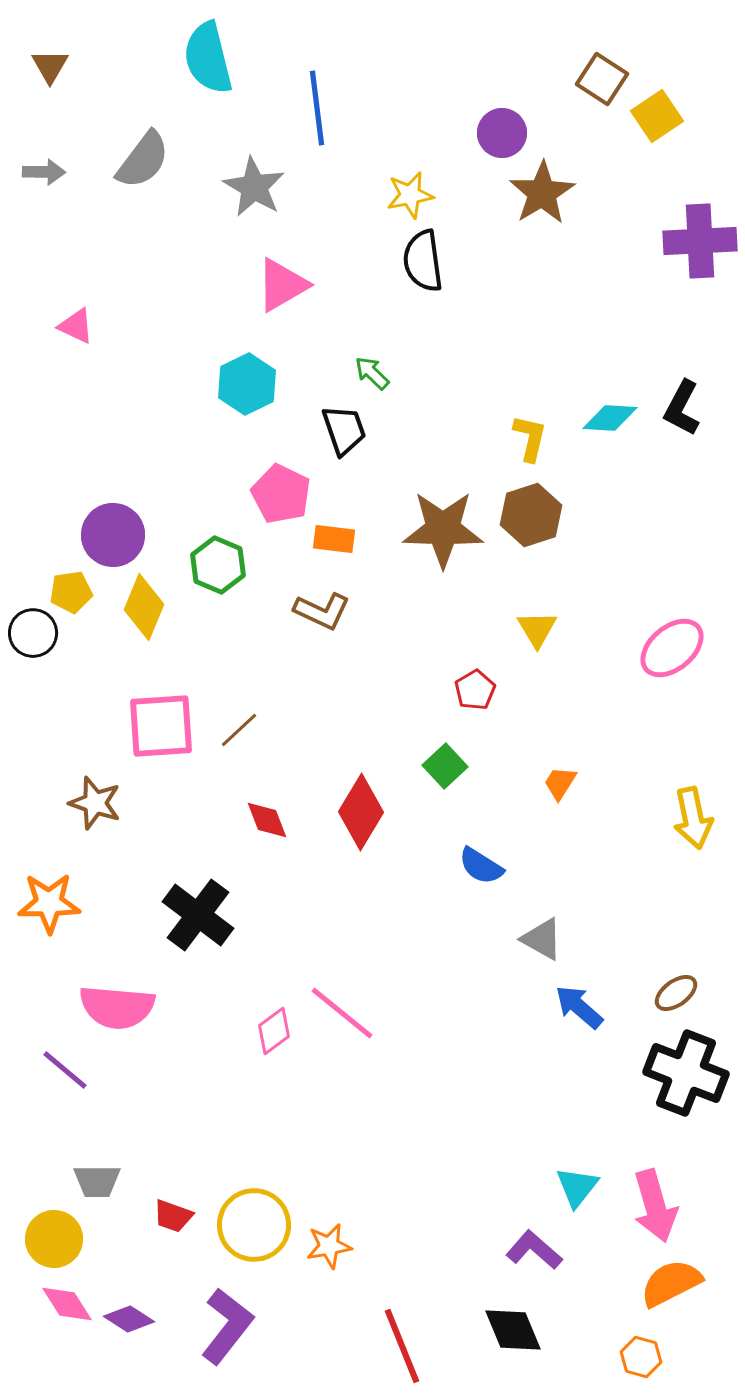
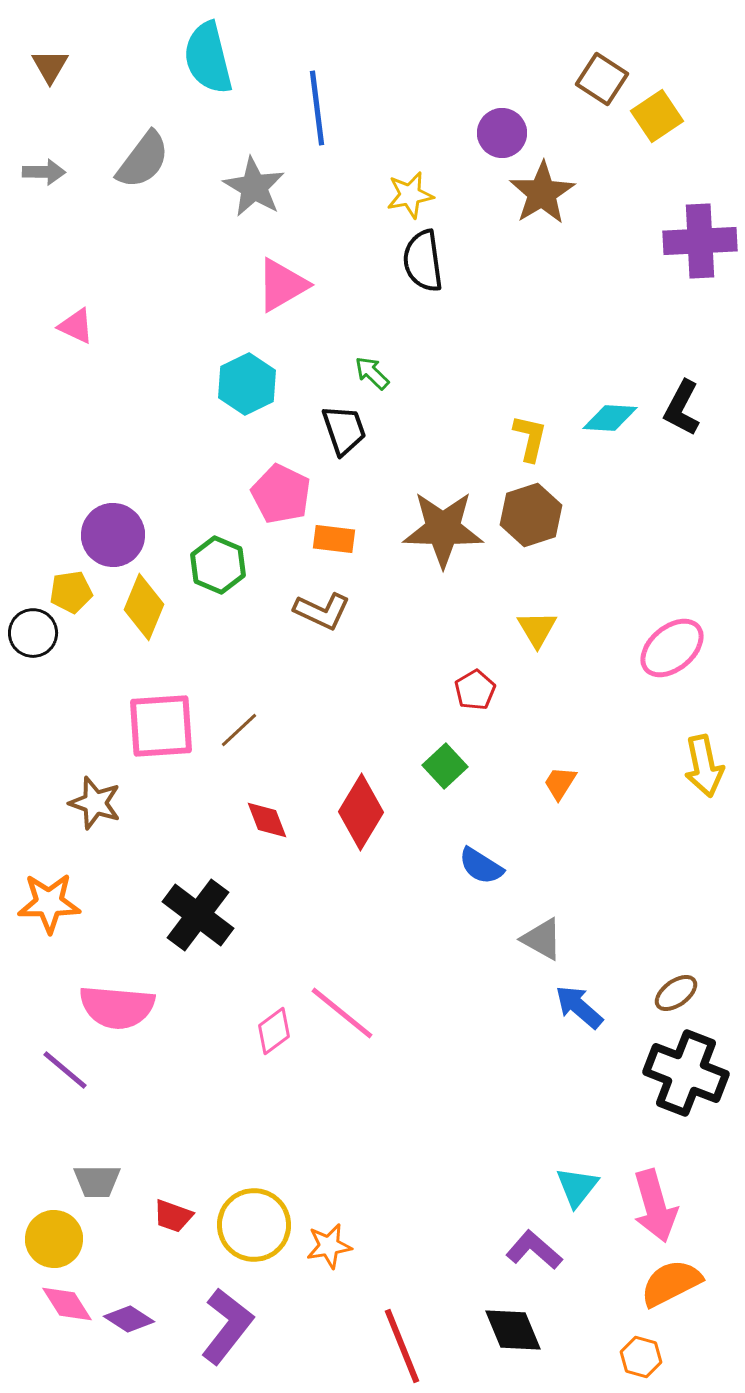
yellow arrow at (693, 818): moved 11 px right, 52 px up
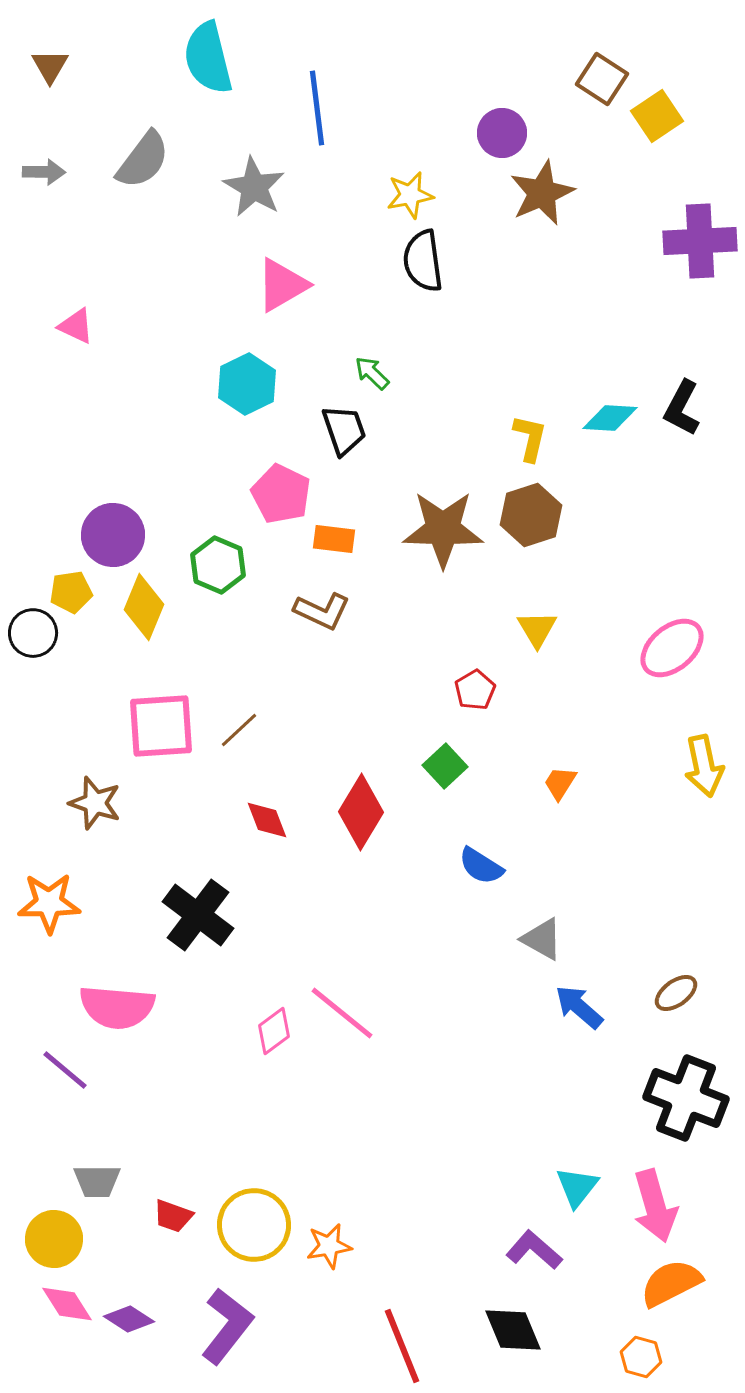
brown star at (542, 193): rotated 8 degrees clockwise
black cross at (686, 1073): moved 25 px down
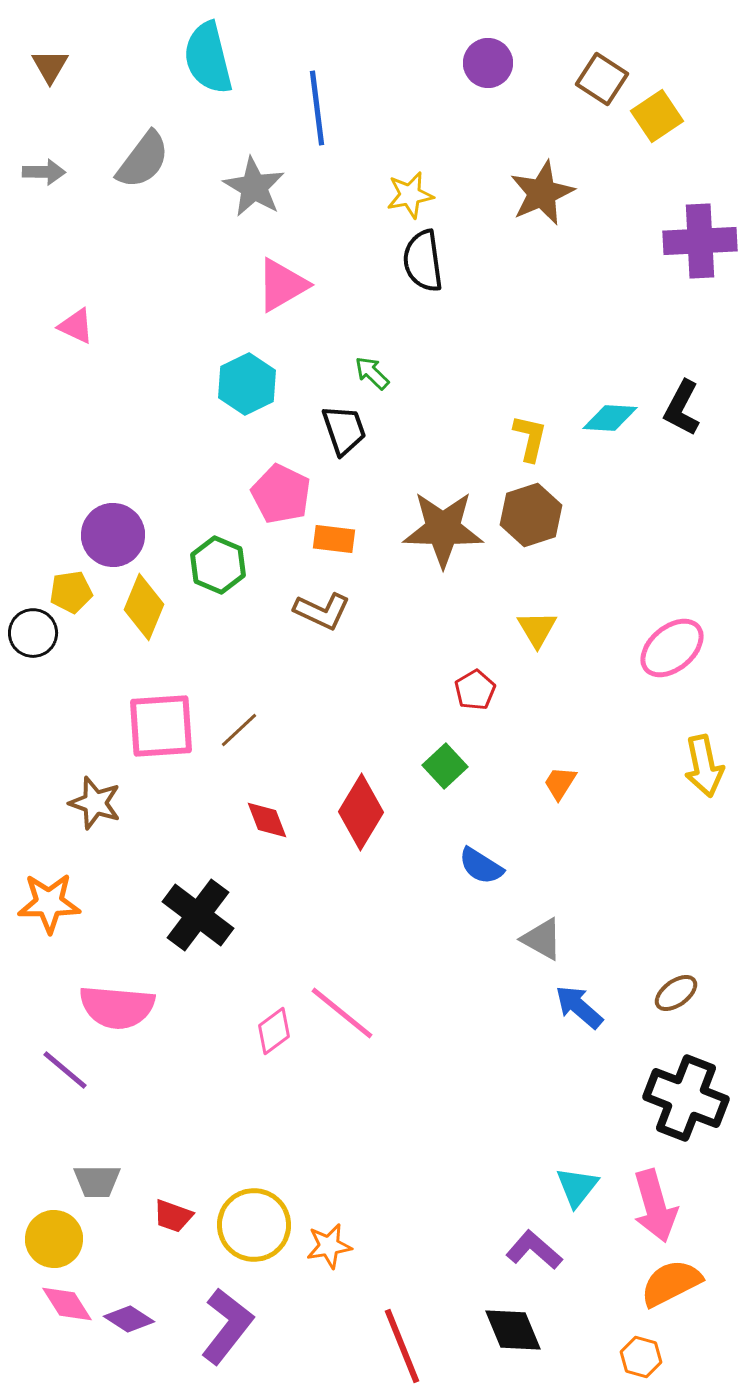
purple circle at (502, 133): moved 14 px left, 70 px up
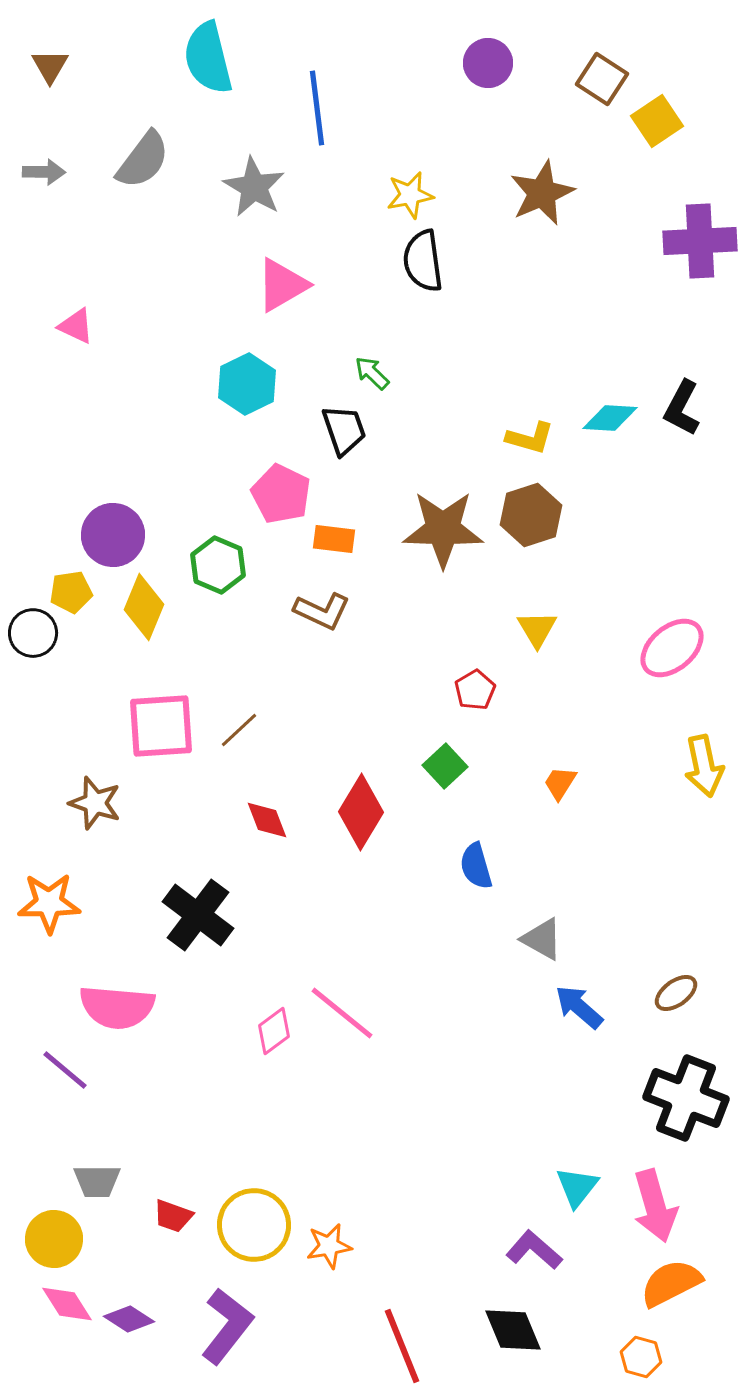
yellow square at (657, 116): moved 5 px down
yellow L-shape at (530, 438): rotated 93 degrees clockwise
blue semicircle at (481, 866): moved 5 px left; rotated 42 degrees clockwise
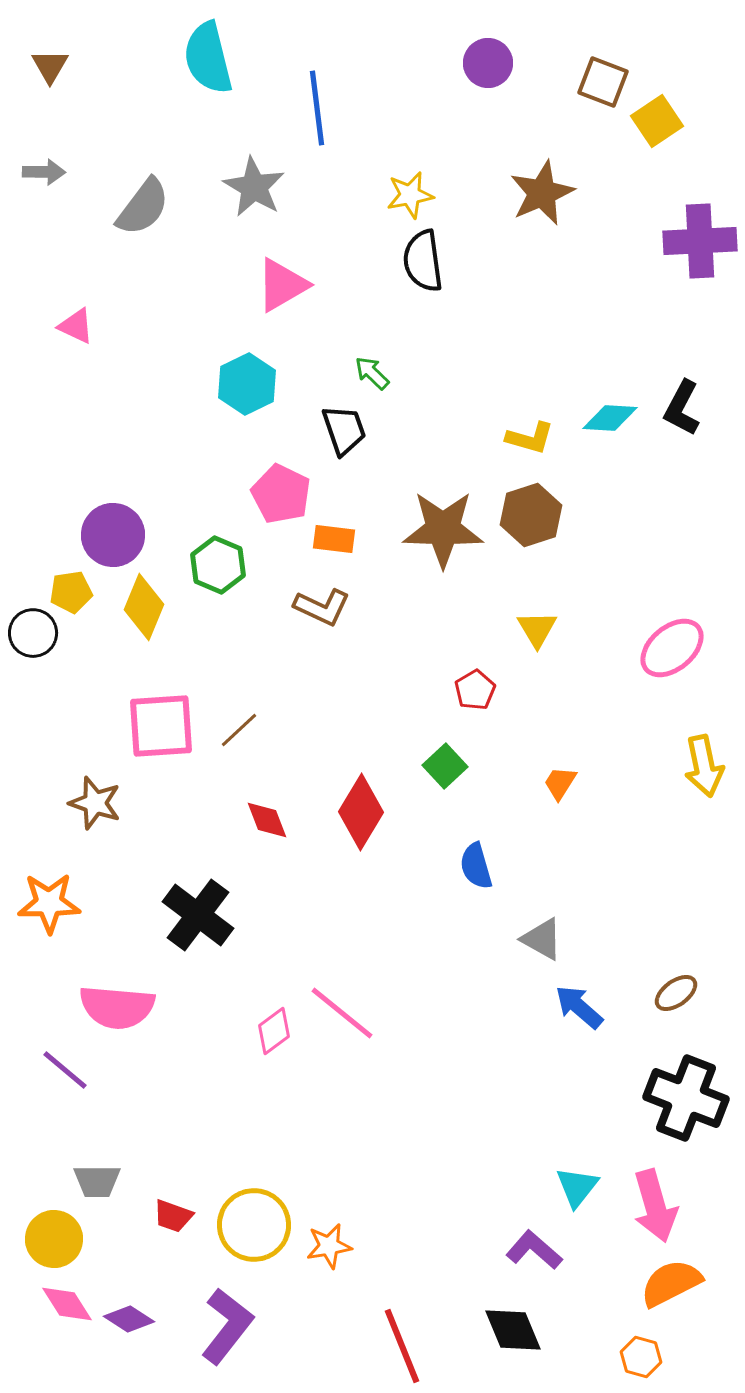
brown square at (602, 79): moved 1 px right, 3 px down; rotated 12 degrees counterclockwise
gray semicircle at (143, 160): moved 47 px down
brown L-shape at (322, 611): moved 4 px up
